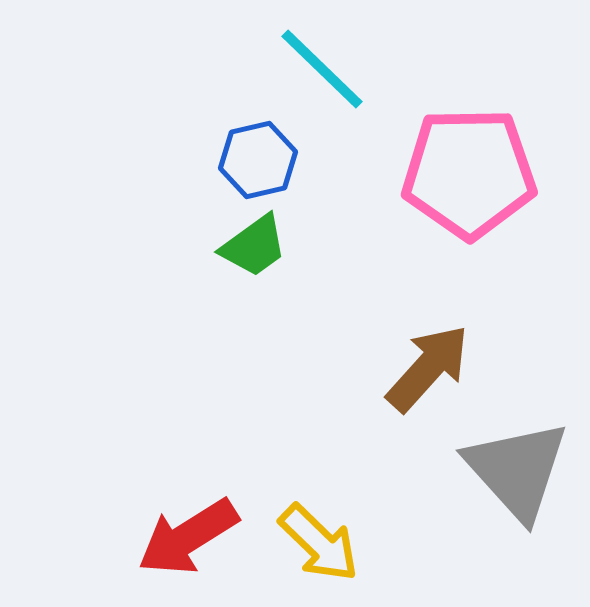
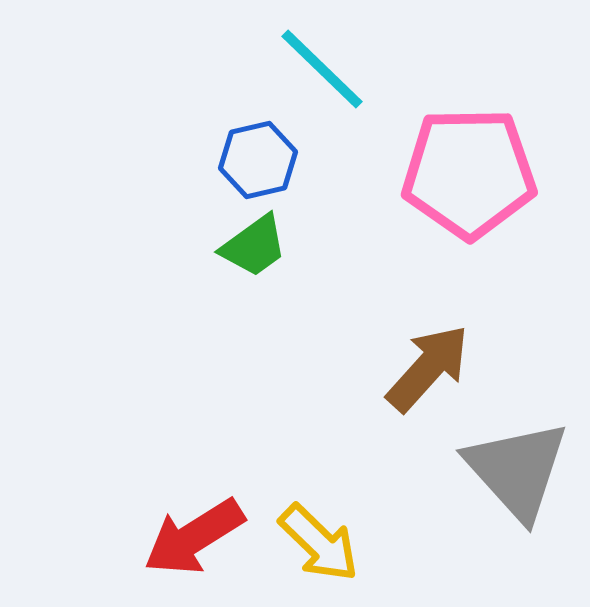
red arrow: moved 6 px right
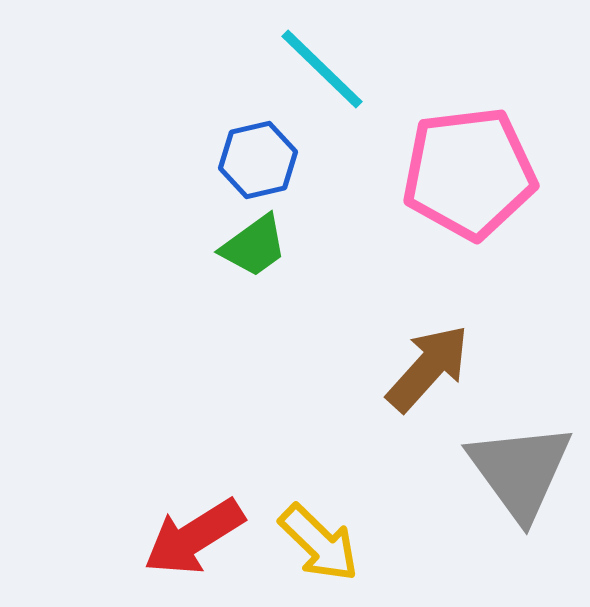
pink pentagon: rotated 6 degrees counterclockwise
gray triangle: moved 3 px right, 1 px down; rotated 6 degrees clockwise
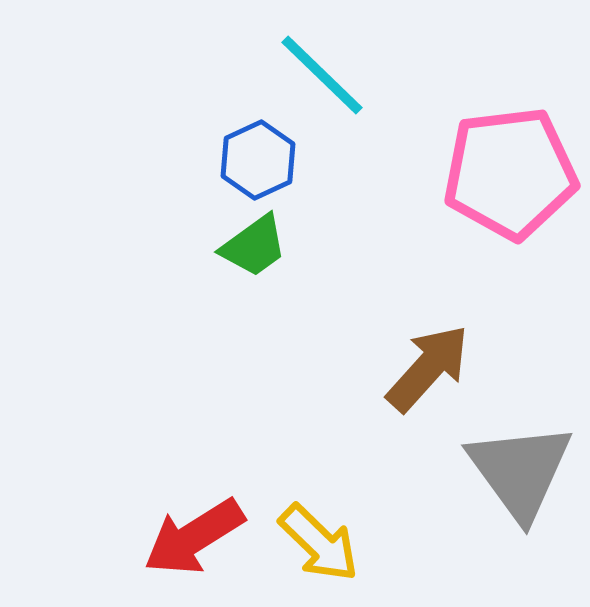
cyan line: moved 6 px down
blue hexagon: rotated 12 degrees counterclockwise
pink pentagon: moved 41 px right
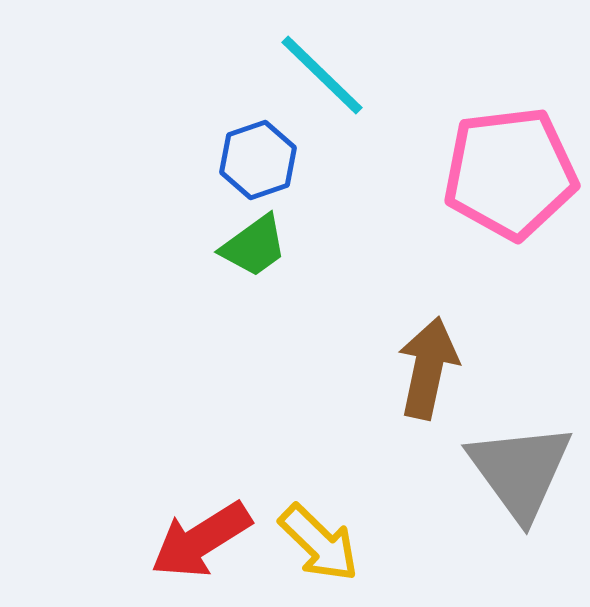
blue hexagon: rotated 6 degrees clockwise
brown arrow: rotated 30 degrees counterclockwise
red arrow: moved 7 px right, 3 px down
